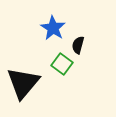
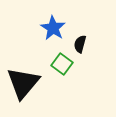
black semicircle: moved 2 px right, 1 px up
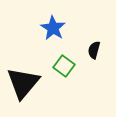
black semicircle: moved 14 px right, 6 px down
green square: moved 2 px right, 2 px down
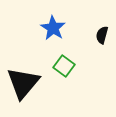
black semicircle: moved 8 px right, 15 px up
